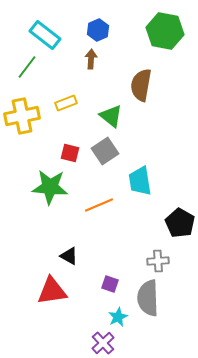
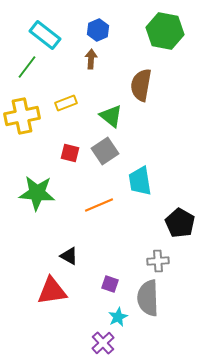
green star: moved 13 px left, 6 px down
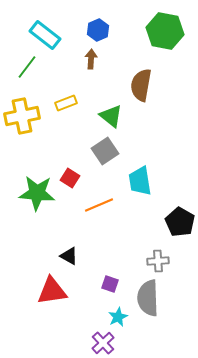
red square: moved 25 px down; rotated 18 degrees clockwise
black pentagon: moved 1 px up
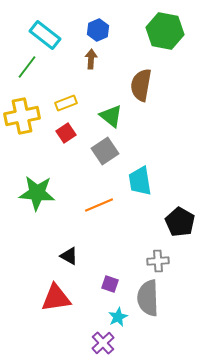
red square: moved 4 px left, 45 px up; rotated 24 degrees clockwise
red triangle: moved 4 px right, 7 px down
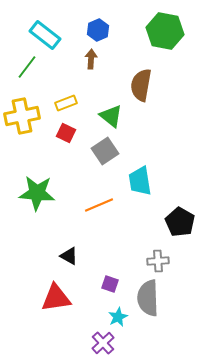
red square: rotated 30 degrees counterclockwise
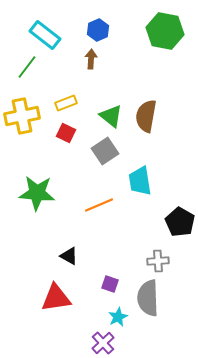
brown semicircle: moved 5 px right, 31 px down
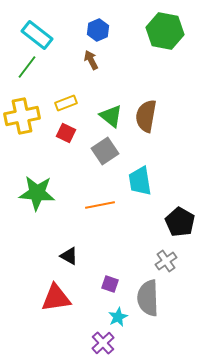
cyan rectangle: moved 8 px left
brown arrow: moved 1 px down; rotated 30 degrees counterclockwise
orange line: moved 1 px right; rotated 12 degrees clockwise
gray cross: moved 8 px right; rotated 30 degrees counterclockwise
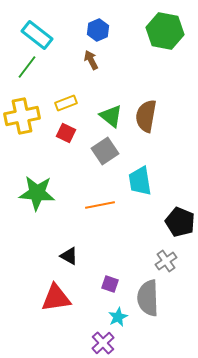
black pentagon: rotated 8 degrees counterclockwise
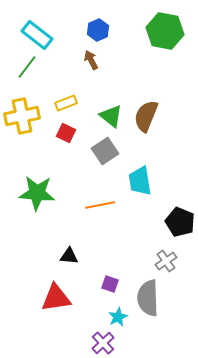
brown semicircle: rotated 12 degrees clockwise
black triangle: rotated 24 degrees counterclockwise
